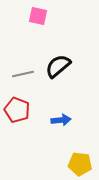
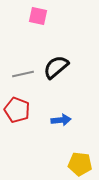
black semicircle: moved 2 px left, 1 px down
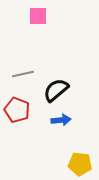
pink square: rotated 12 degrees counterclockwise
black semicircle: moved 23 px down
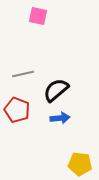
pink square: rotated 12 degrees clockwise
blue arrow: moved 1 px left, 2 px up
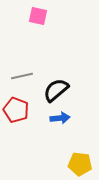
gray line: moved 1 px left, 2 px down
red pentagon: moved 1 px left
